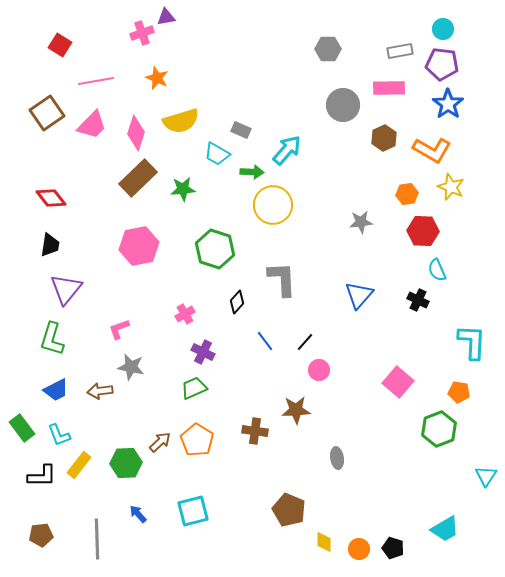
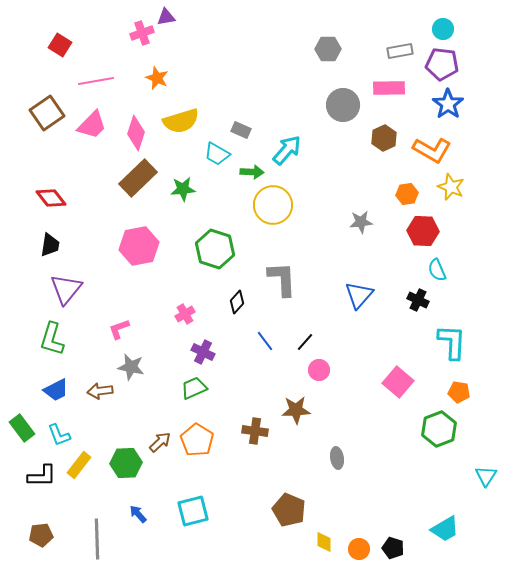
cyan L-shape at (472, 342): moved 20 px left
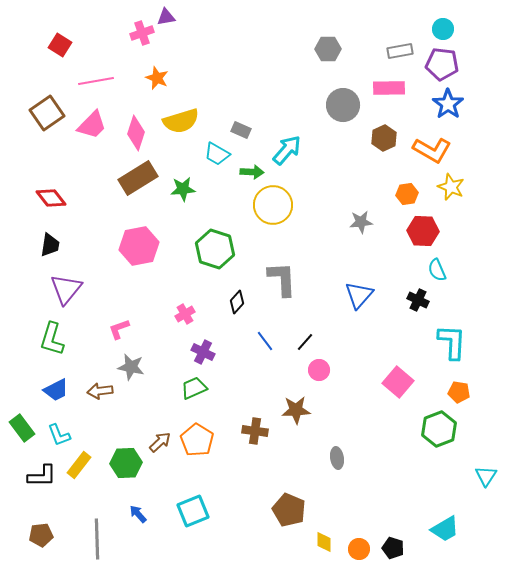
brown rectangle at (138, 178): rotated 12 degrees clockwise
cyan square at (193, 511): rotated 8 degrees counterclockwise
